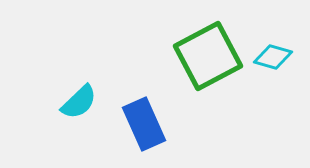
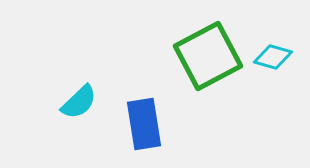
blue rectangle: rotated 15 degrees clockwise
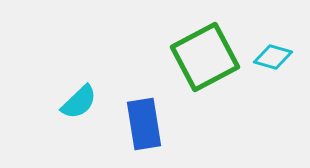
green square: moved 3 px left, 1 px down
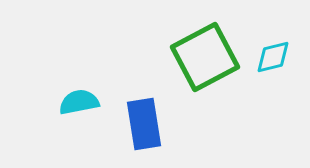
cyan diamond: rotated 30 degrees counterclockwise
cyan semicircle: rotated 147 degrees counterclockwise
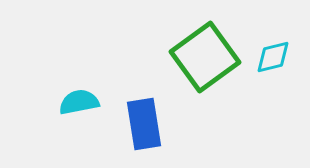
green square: rotated 8 degrees counterclockwise
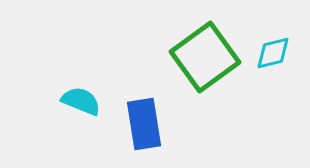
cyan diamond: moved 4 px up
cyan semicircle: moved 2 px right, 1 px up; rotated 33 degrees clockwise
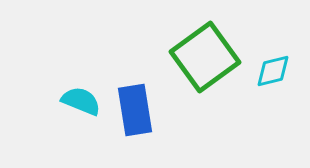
cyan diamond: moved 18 px down
blue rectangle: moved 9 px left, 14 px up
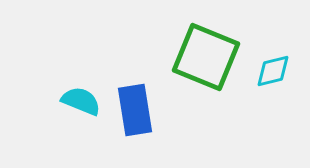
green square: moved 1 px right; rotated 32 degrees counterclockwise
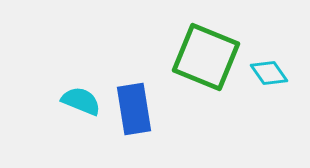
cyan diamond: moved 4 px left, 2 px down; rotated 69 degrees clockwise
blue rectangle: moved 1 px left, 1 px up
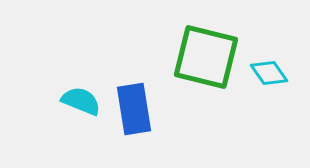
green square: rotated 8 degrees counterclockwise
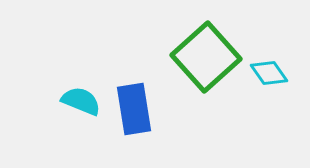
green square: rotated 34 degrees clockwise
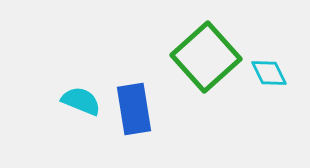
cyan diamond: rotated 9 degrees clockwise
